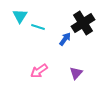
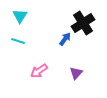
cyan line: moved 20 px left, 14 px down
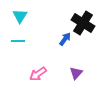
black cross: rotated 25 degrees counterclockwise
cyan line: rotated 16 degrees counterclockwise
pink arrow: moved 1 px left, 3 px down
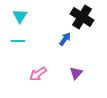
black cross: moved 1 px left, 6 px up
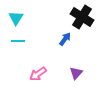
cyan triangle: moved 4 px left, 2 px down
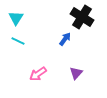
cyan line: rotated 24 degrees clockwise
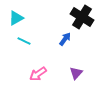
cyan triangle: rotated 28 degrees clockwise
cyan line: moved 6 px right
